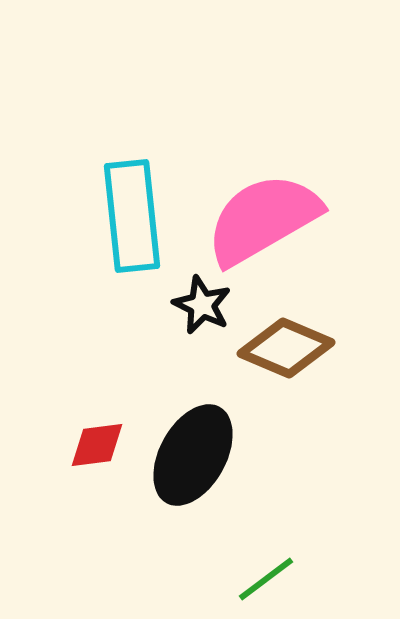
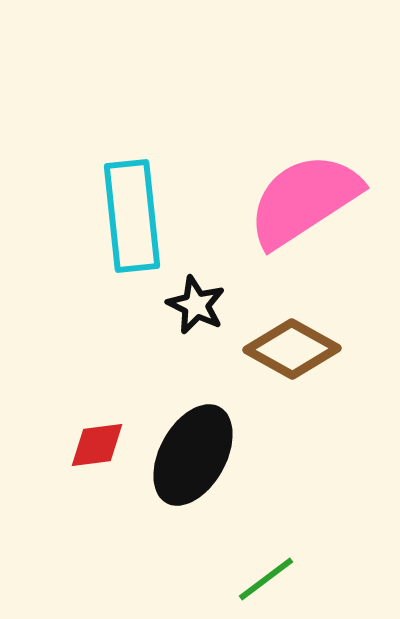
pink semicircle: moved 41 px right, 19 px up; rotated 3 degrees counterclockwise
black star: moved 6 px left
brown diamond: moved 6 px right, 1 px down; rotated 6 degrees clockwise
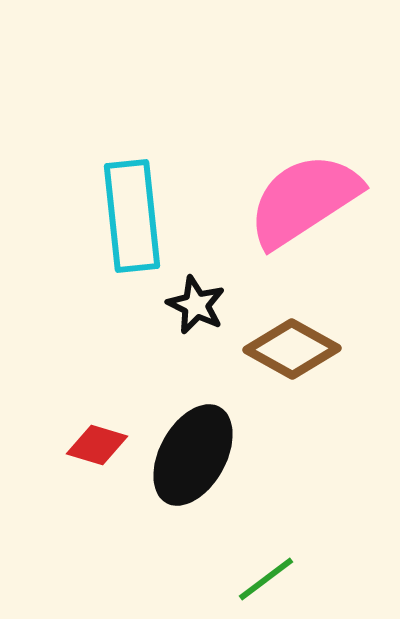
red diamond: rotated 24 degrees clockwise
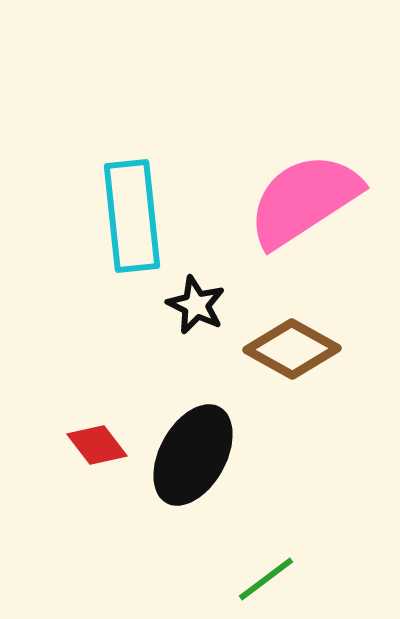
red diamond: rotated 36 degrees clockwise
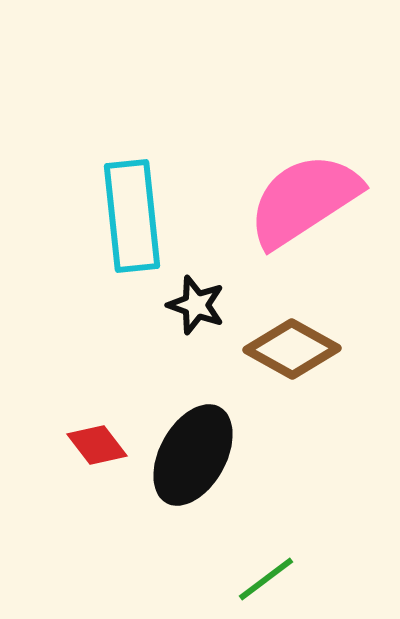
black star: rotated 6 degrees counterclockwise
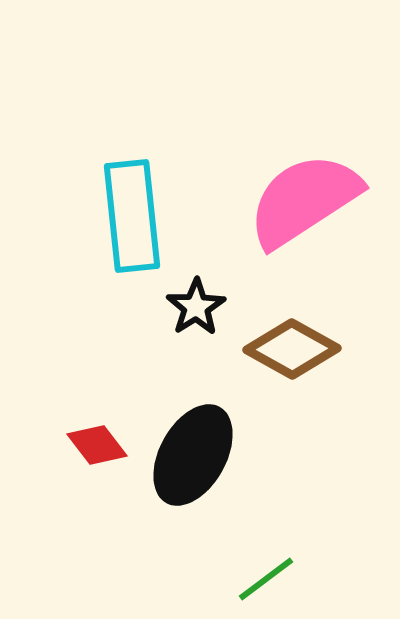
black star: moved 2 px down; rotated 20 degrees clockwise
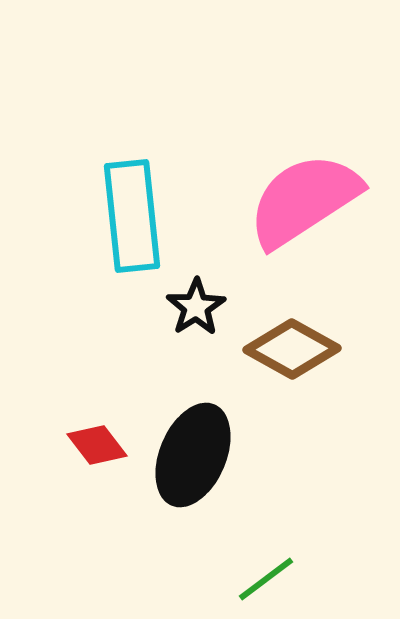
black ellipse: rotated 6 degrees counterclockwise
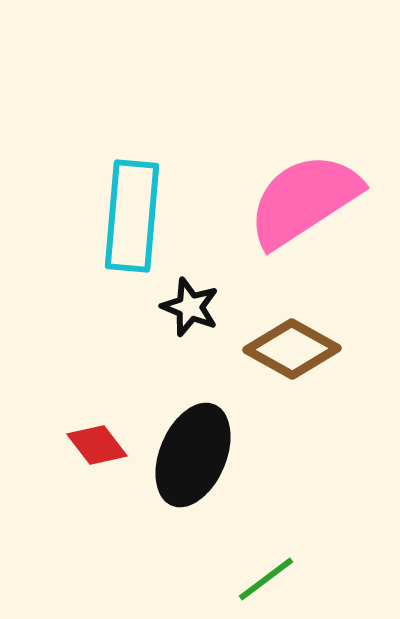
cyan rectangle: rotated 11 degrees clockwise
black star: moved 6 px left; rotated 18 degrees counterclockwise
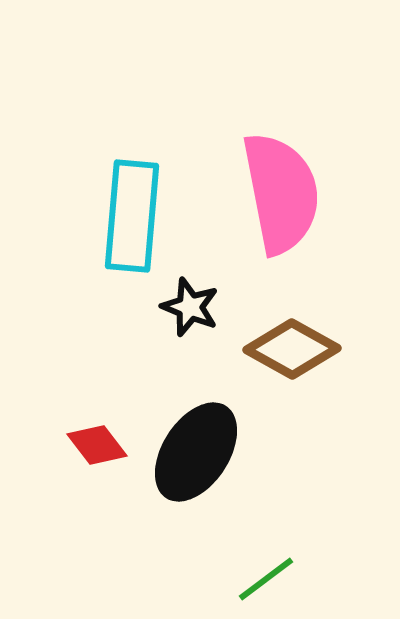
pink semicircle: moved 23 px left, 7 px up; rotated 112 degrees clockwise
black ellipse: moved 3 px right, 3 px up; rotated 10 degrees clockwise
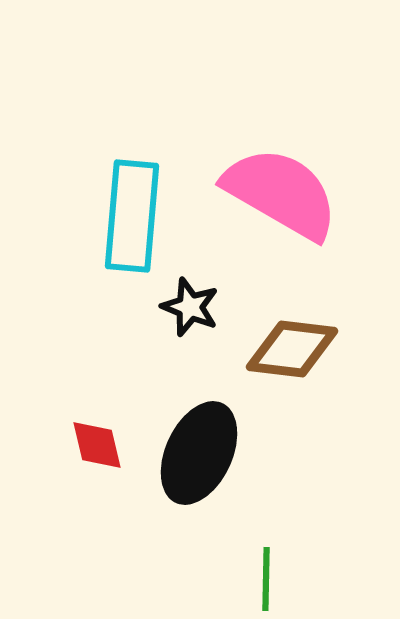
pink semicircle: rotated 49 degrees counterclockwise
brown diamond: rotated 22 degrees counterclockwise
red diamond: rotated 24 degrees clockwise
black ellipse: moved 3 px right, 1 px down; rotated 8 degrees counterclockwise
green line: rotated 52 degrees counterclockwise
